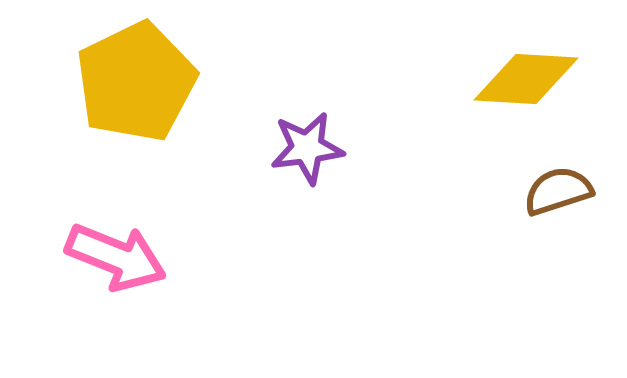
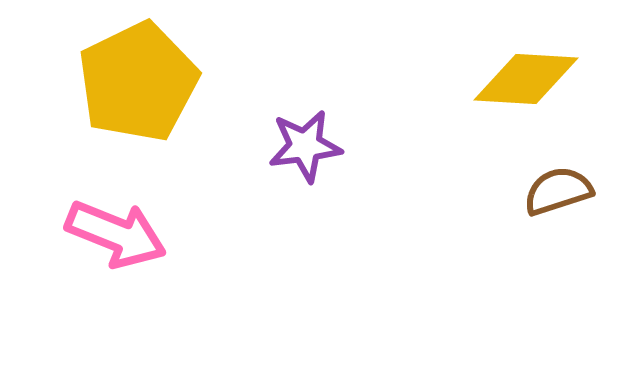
yellow pentagon: moved 2 px right
purple star: moved 2 px left, 2 px up
pink arrow: moved 23 px up
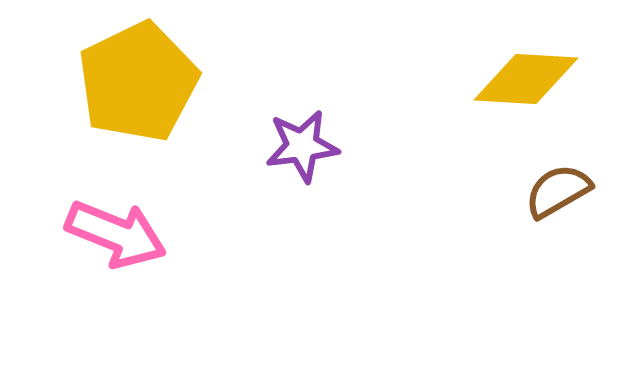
purple star: moved 3 px left
brown semicircle: rotated 12 degrees counterclockwise
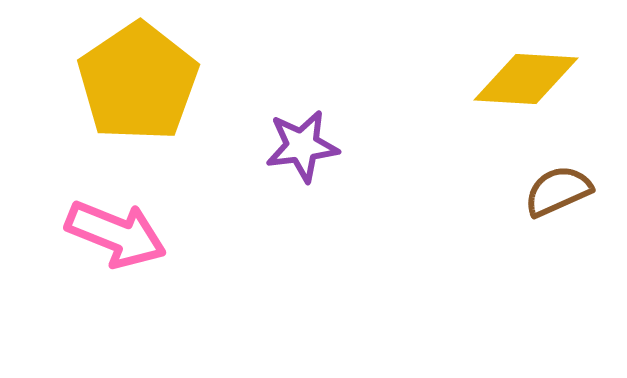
yellow pentagon: rotated 8 degrees counterclockwise
brown semicircle: rotated 6 degrees clockwise
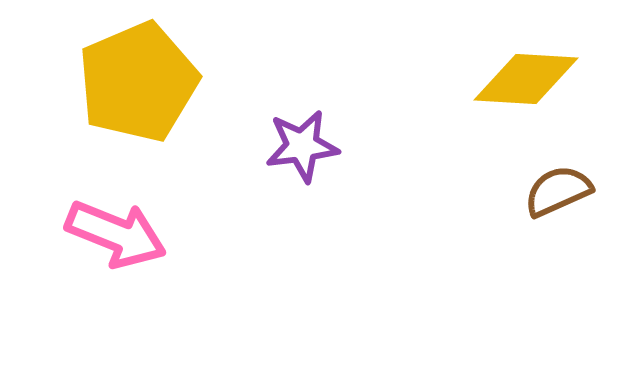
yellow pentagon: rotated 11 degrees clockwise
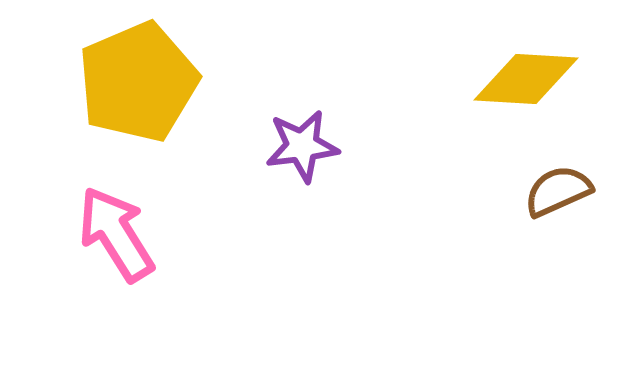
pink arrow: rotated 144 degrees counterclockwise
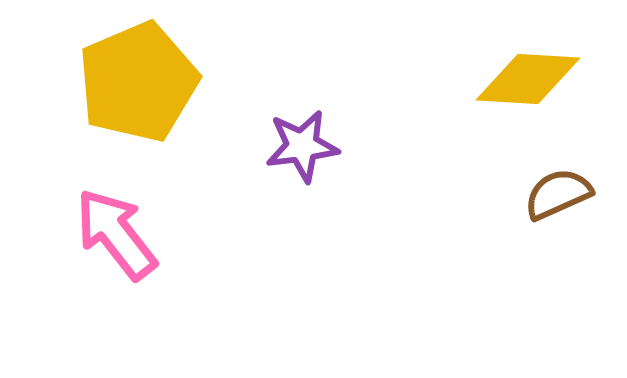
yellow diamond: moved 2 px right
brown semicircle: moved 3 px down
pink arrow: rotated 6 degrees counterclockwise
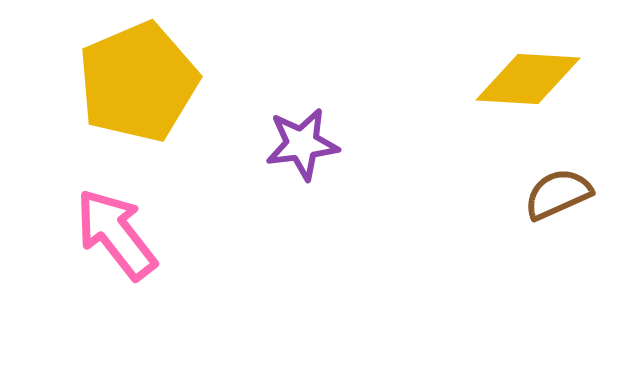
purple star: moved 2 px up
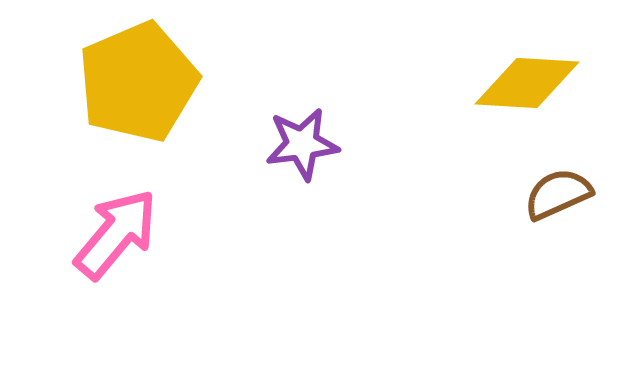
yellow diamond: moved 1 px left, 4 px down
pink arrow: rotated 78 degrees clockwise
